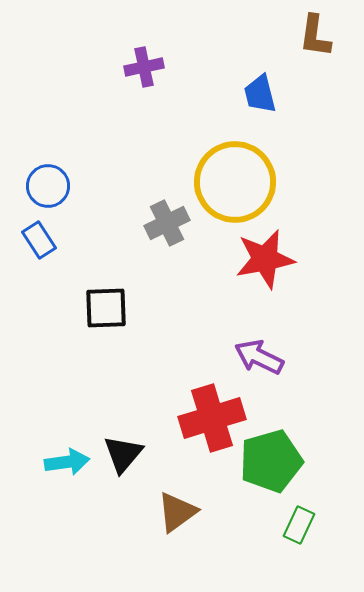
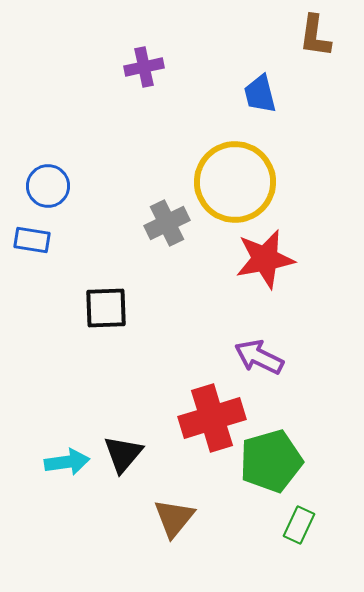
blue rectangle: moved 7 px left; rotated 48 degrees counterclockwise
brown triangle: moved 3 px left, 6 px down; rotated 15 degrees counterclockwise
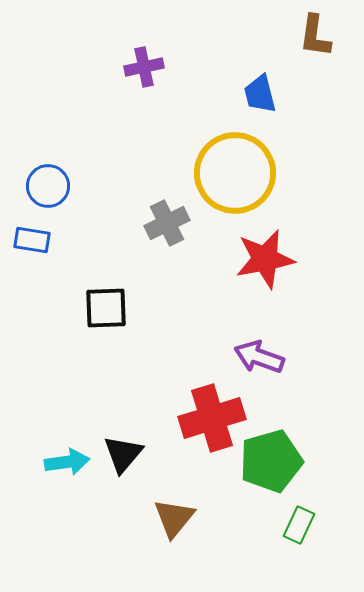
yellow circle: moved 9 px up
purple arrow: rotated 6 degrees counterclockwise
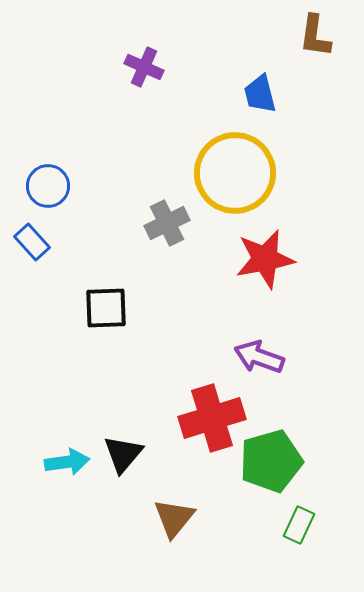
purple cross: rotated 36 degrees clockwise
blue rectangle: moved 2 px down; rotated 39 degrees clockwise
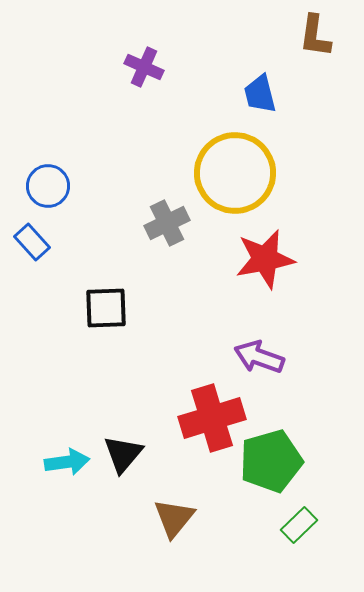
green rectangle: rotated 21 degrees clockwise
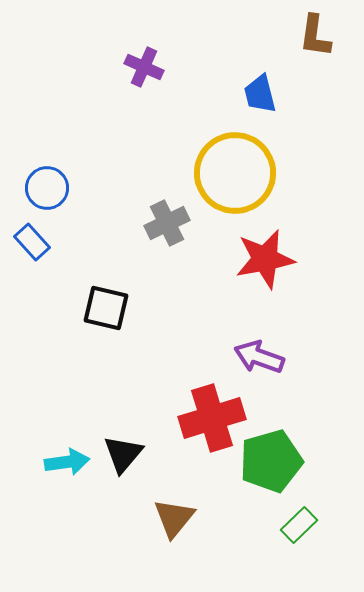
blue circle: moved 1 px left, 2 px down
black square: rotated 15 degrees clockwise
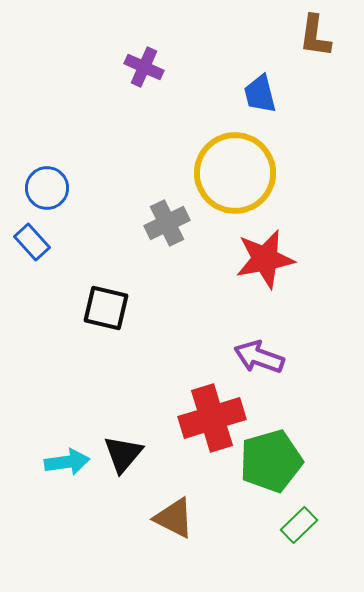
brown triangle: rotated 42 degrees counterclockwise
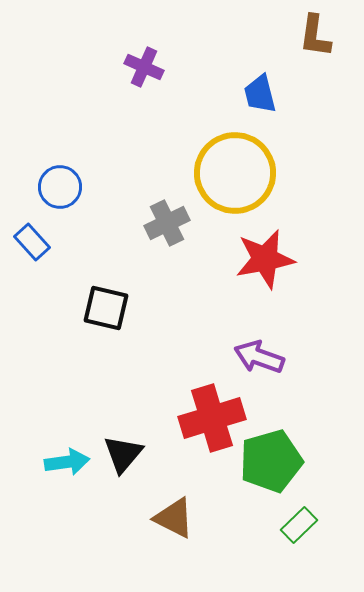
blue circle: moved 13 px right, 1 px up
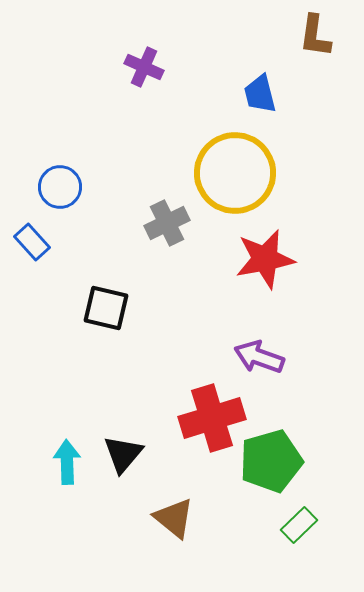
cyan arrow: rotated 84 degrees counterclockwise
brown triangle: rotated 12 degrees clockwise
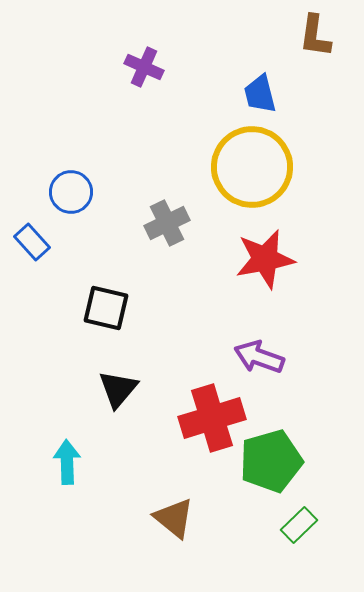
yellow circle: moved 17 px right, 6 px up
blue circle: moved 11 px right, 5 px down
black triangle: moved 5 px left, 65 px up
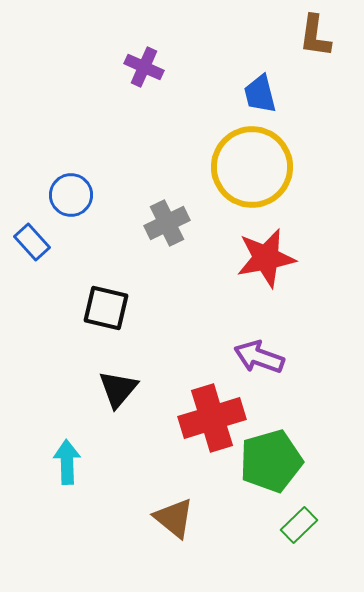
blue circle: moved 3 px down
red star: moved 1 px right, 1 px up
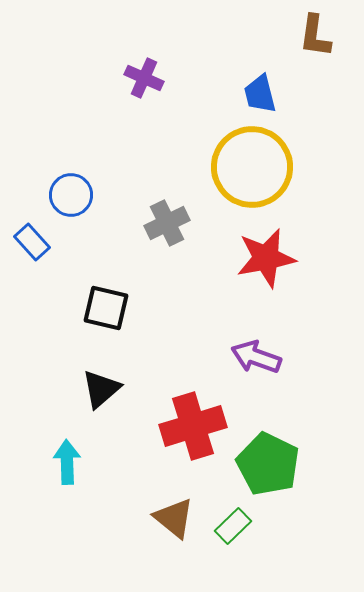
purple cross: moved 11 px down
purple arrow: moved 3 px left
black triangle: moved 17 px left; rotated 9 degrees clockwise
red cross: moved 19 px left, 8 px down
green pentagon: moved 3 px left, 3 px down; rotated 30 degrees counterclockwise
green rectangle: moved 66 px left, 1 px down
